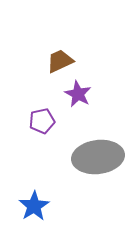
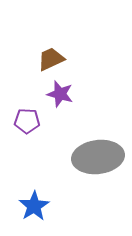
brown trapezoid: moved 9 px left, 2 px up
purple star: moved 18 px left; rotated 12 degrees counterclockwise
purple pentagon: moved 15 px left; rotated 15 degrees clockwise
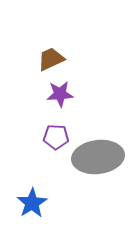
purple star: rotated 20 degrees counterclockwise
purple pentagon: moved 29 px right, 16 px down
blue star: moved 2 px left, 3 px up
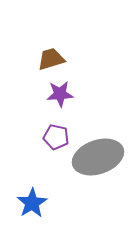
brown trapezoid: rotated 8 degrees clockwise
purple pentagon: rotated 10 degrees clockwise
gray ellipse: rotated 12 degrees counterclockwise
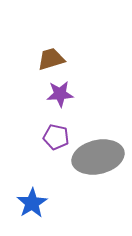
gray ellipse: rotated 6 degrees clockwise
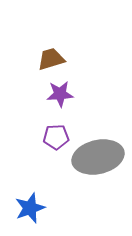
purple pentagon: rotated 15 degrees counterclockwise
blue star: moved 2 px left, 5 px down; rotated 12 degrees clockwise
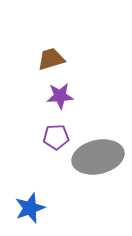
purple star: moved 2 px down
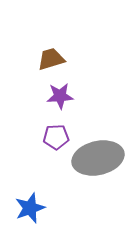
gray ellipse: moved 1 px down
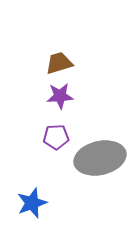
brown trapezoid: moved 8 px right, 4 px down
gray ellipse: moved 2 px right
blue star: moved 2 px right, 5 px up
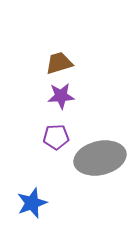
purple star: moved 1 px right
